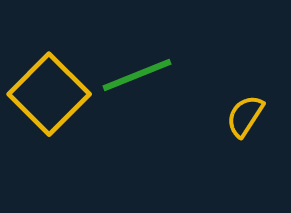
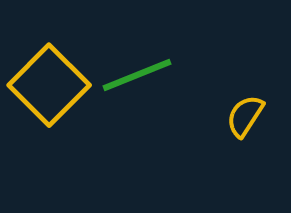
yellow square: moved 9 px up
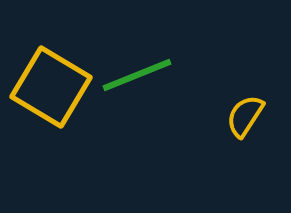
yellow square: moved 2 px right, 2 px down; rotated 14 degrees counterclockwise
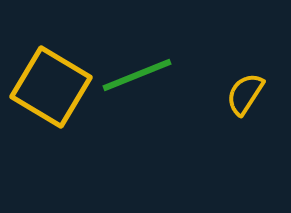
yellow semicircle: moved 22 px up
